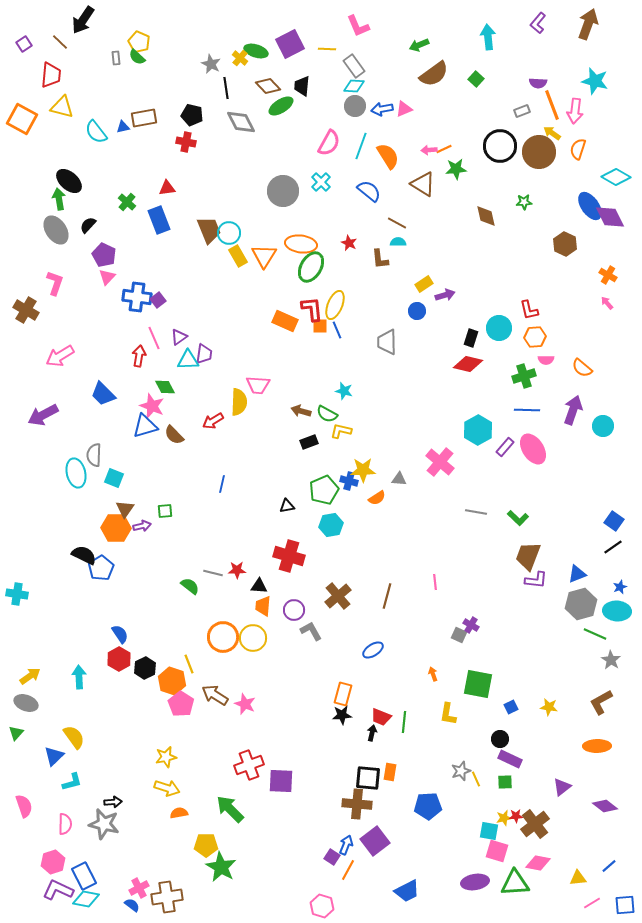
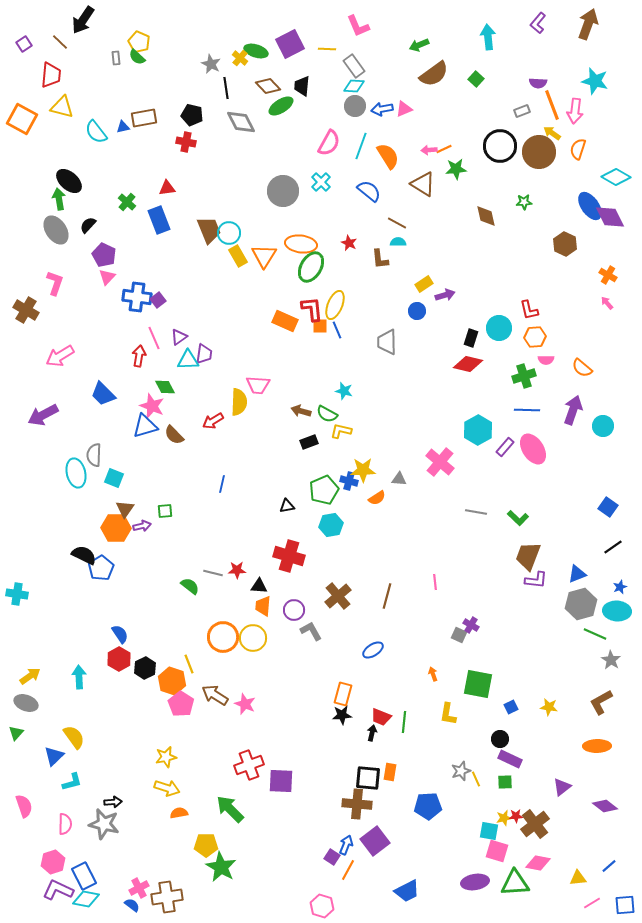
blue square at (614, 521): moved 6 px left, 14 px up
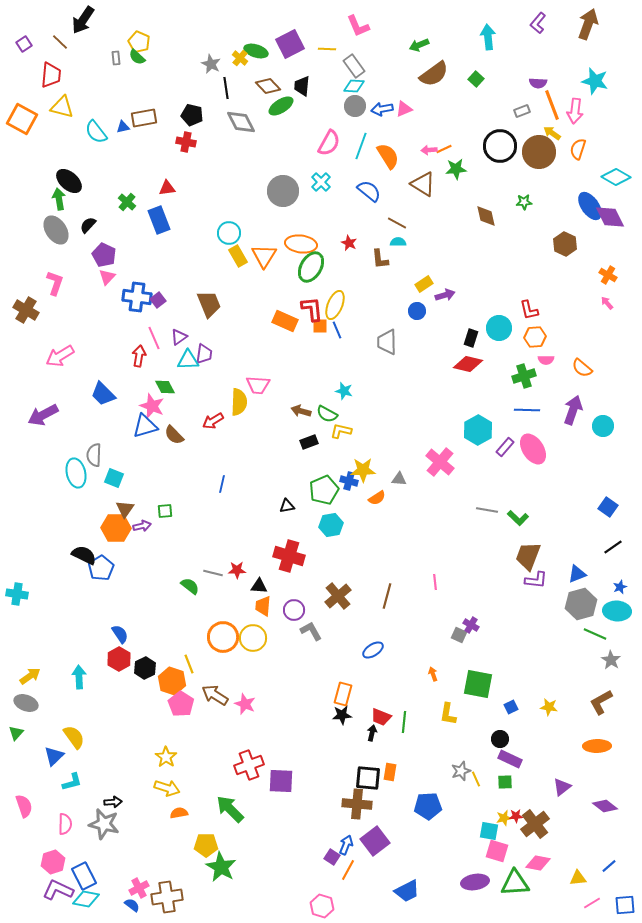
brown trapezoid at (209, 230): moved 74 px down
gray line at (476, 512): moved 11 px right, 2 px up
yellow star at (166, 757): rotated 25 degrees counterclockwise
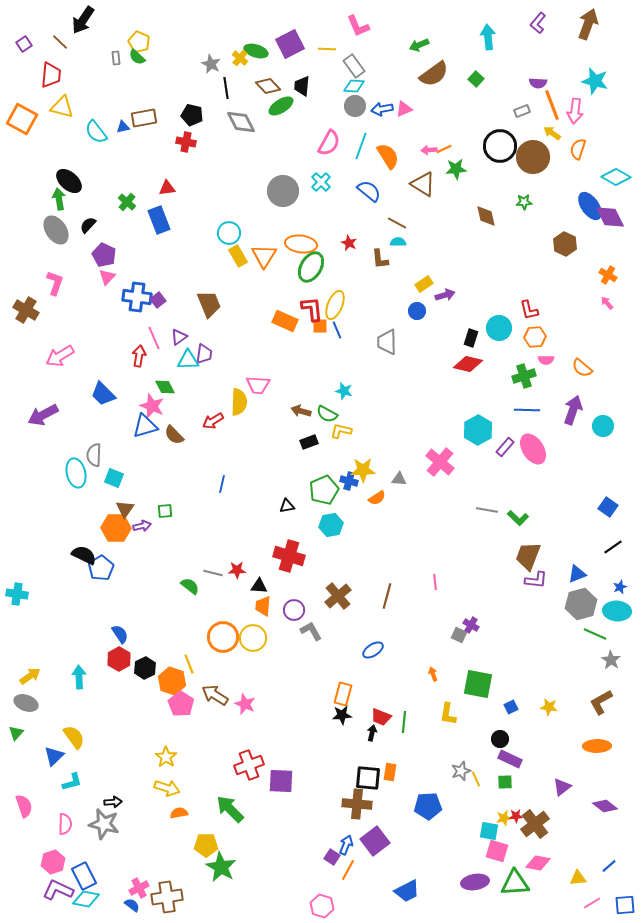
brown circle at (539, 152): moved 6 px left, 5 px down
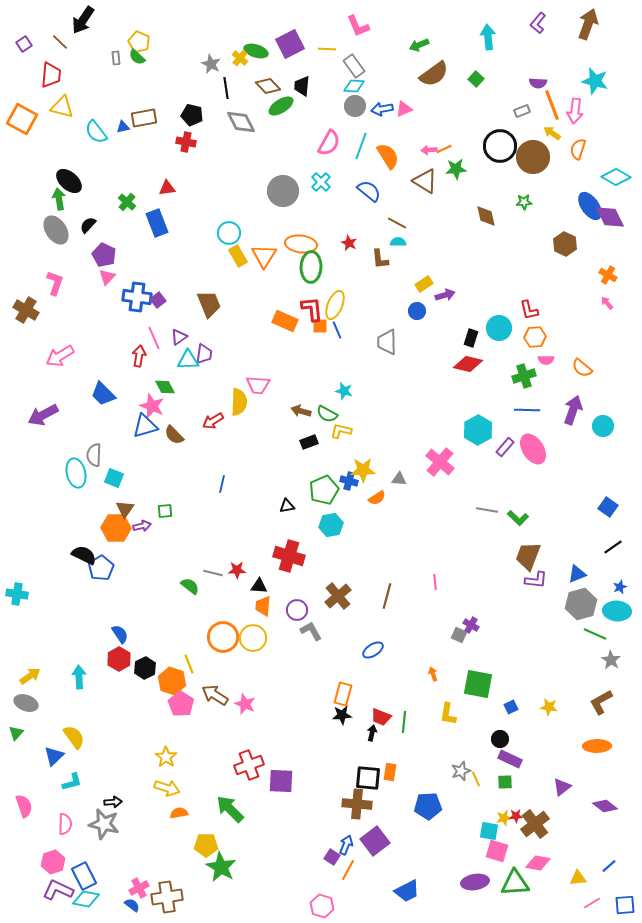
brown triangle at (423, 184): moved 2 px right, 3 px up
blue rectangle at (159, 220): moved 2 px left, 3 px down
green ellipse at (311, 267): rotated 28 degrees counterclockwise
purple circle at (294, 610): moved 3 px right
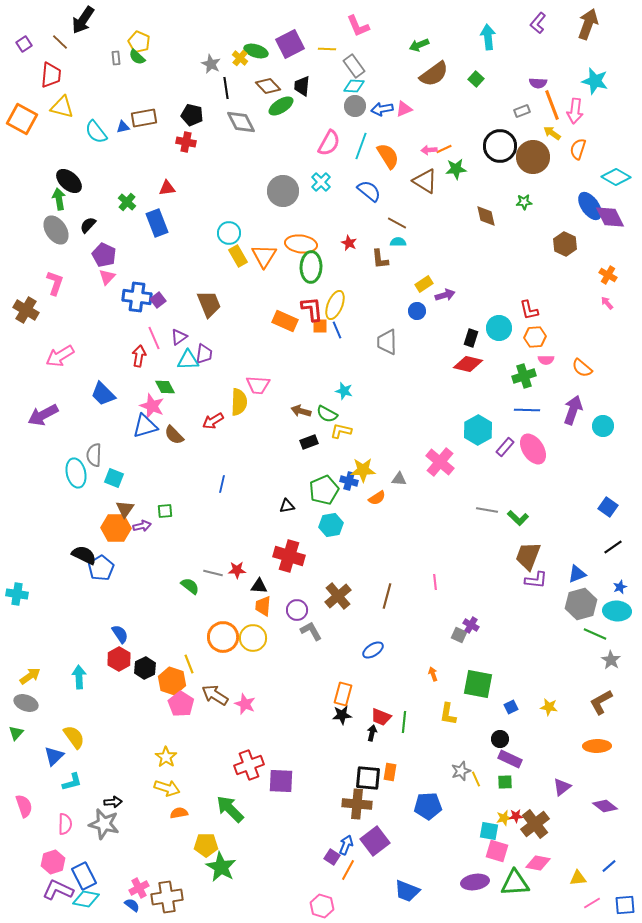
blue trapezoid at (407, 891): rotated 48 degrees clockwise
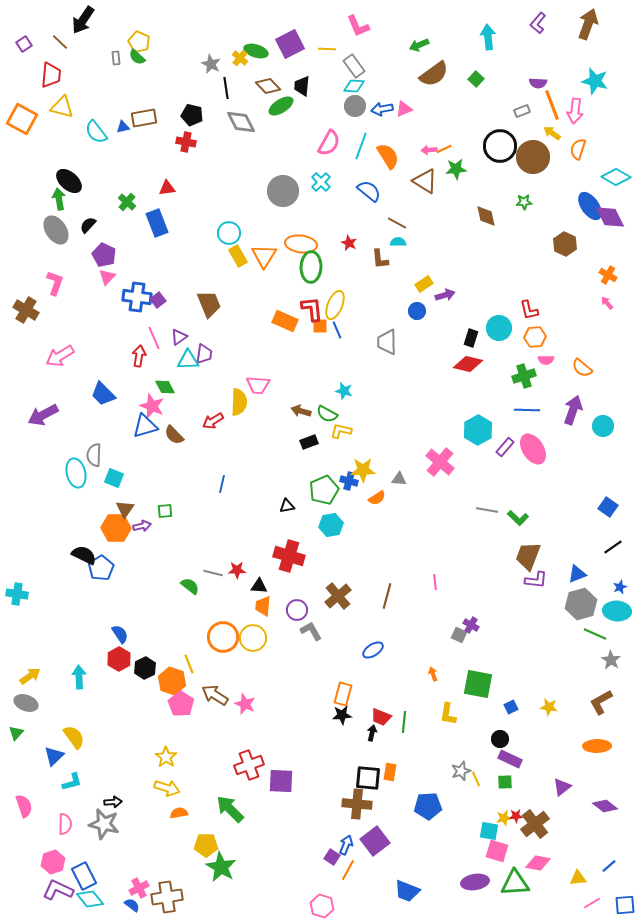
cyan diamond at (86, 899): moved 4 px right; rotated 40 degrees clockwise
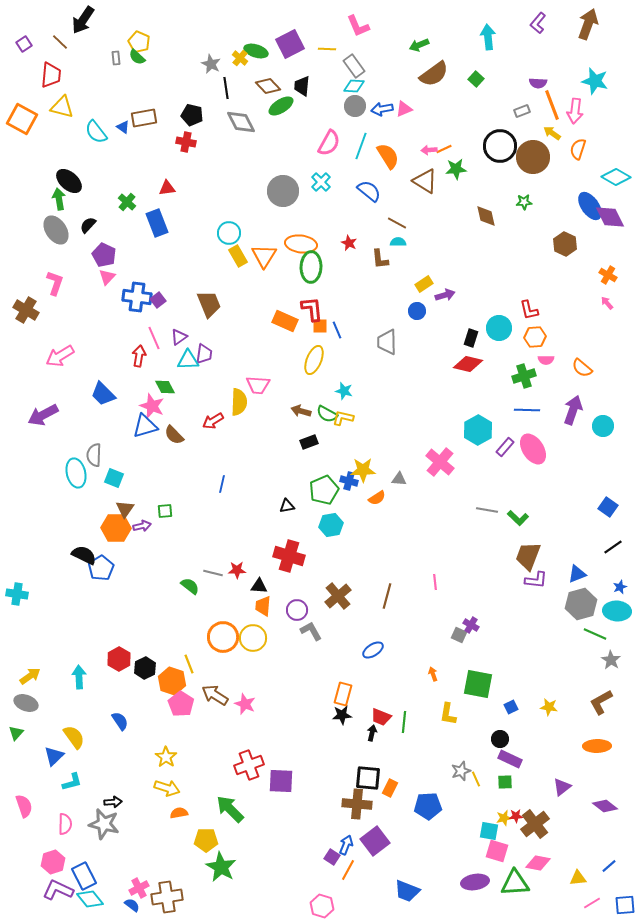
blue triangle at (123, 127): rotated 48 degrees clockwise
yellow ellipse at (335, 305): moved 21 px left, 55 px down
yellow L-shape at (341, 431): moved 2 px right, 13 px up
blue semicircle at (120, 634): moved 87 px down
orange rectangle at (390, 772): moved 16 px down; rotated 18 degrees clockwise
yellow pentagon at (206, 845): moved 5 px up
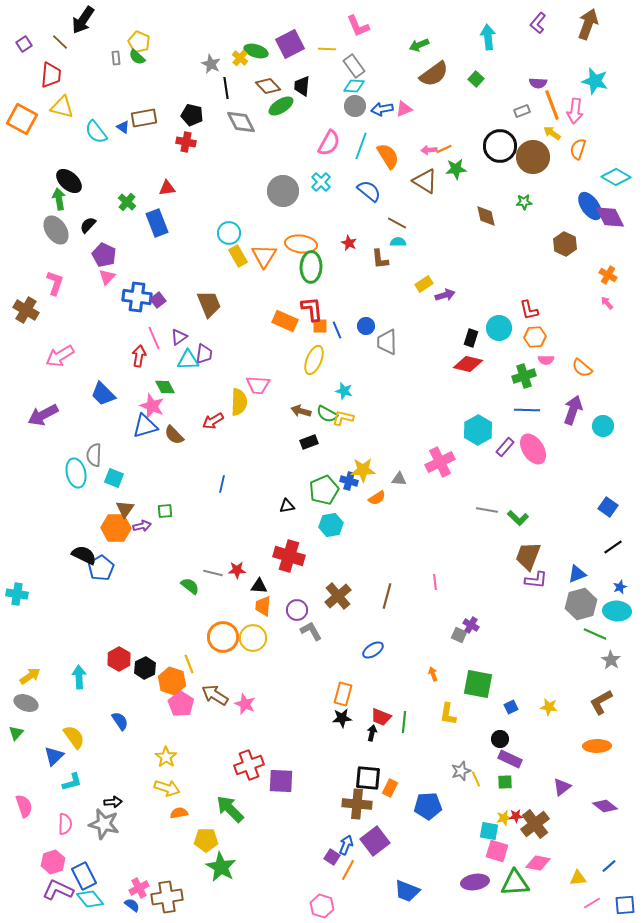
blue circle at (417, 311): moved 51 px left, 15 px down
pink cross at (440, 462): rotated 24 degrees clockwise
black star at (342, 715): moved 3 px down
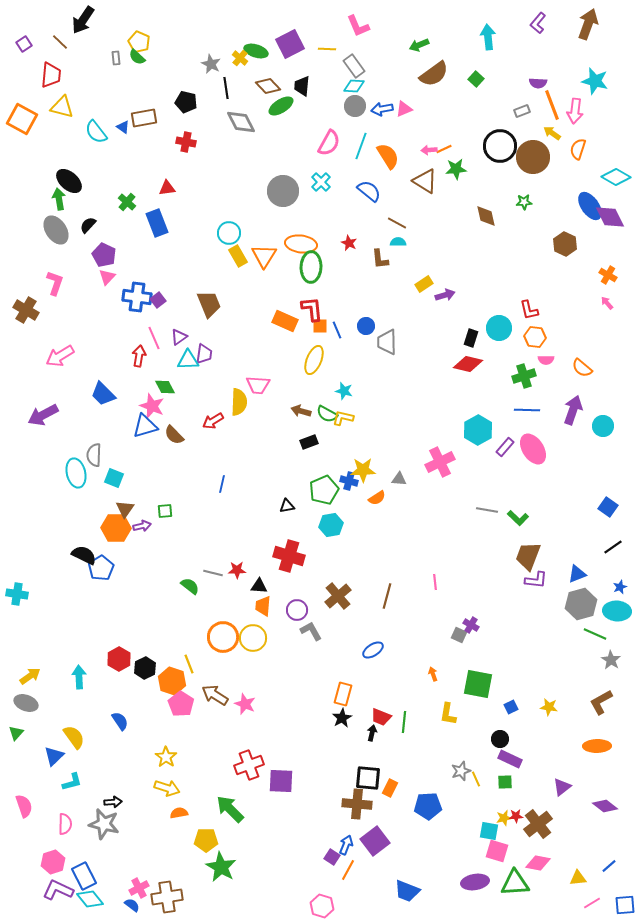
black pentagon at (192, 115): moved 6 px left, 13 px up
orange hexagon at (535, 337): rotated 10 degrees clockwise
black star at (342, 718): rotated 24 degrees counterclockwise
brown cross at (535, 824): moved 3 px right
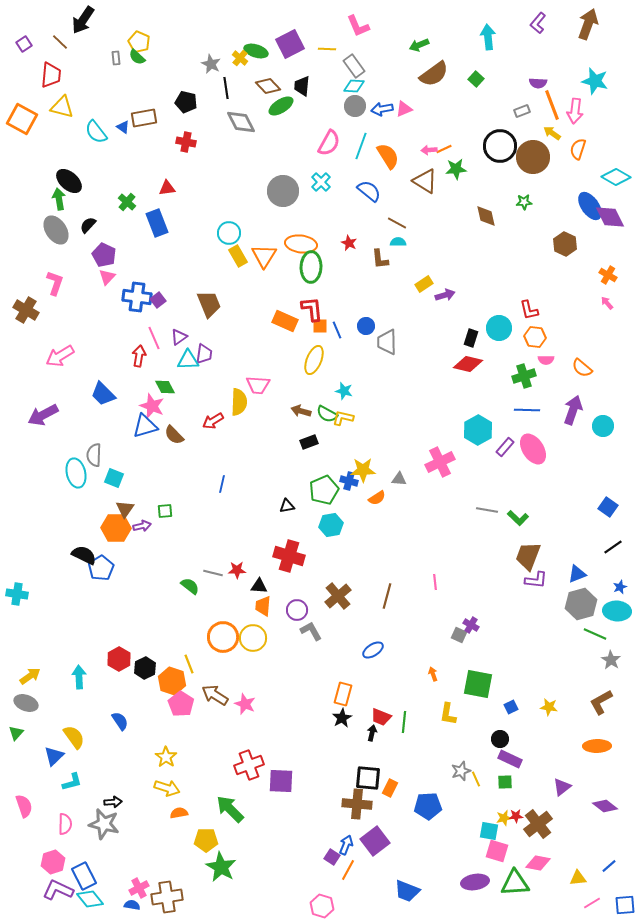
blue semicircle at (132, 905): rotated 28 degrees counterclockwise
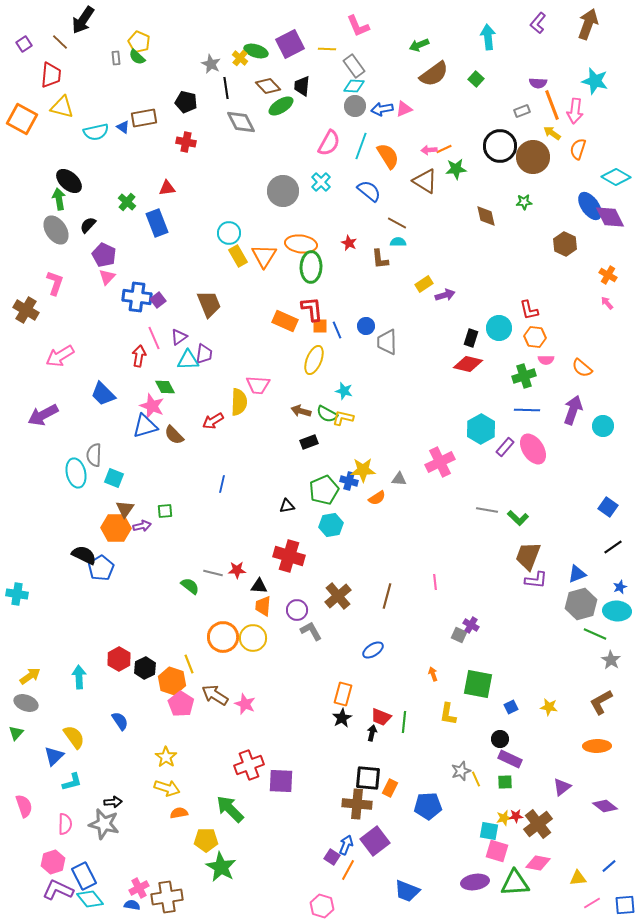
cyan semicircle at (96, 132): rotated 65 degrees counterclockwise
cyan hexagon at (478, 430): moved 3 px right, 1 px up
